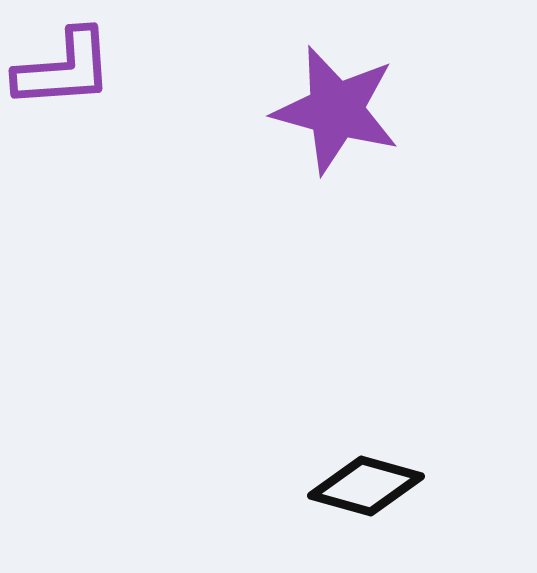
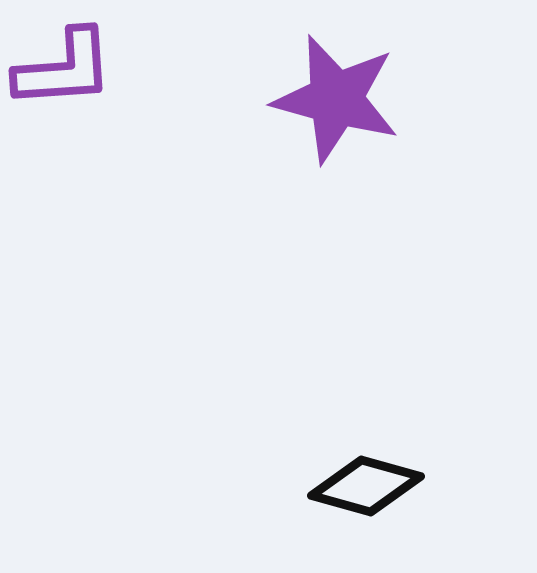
purple star: moved 11 px up
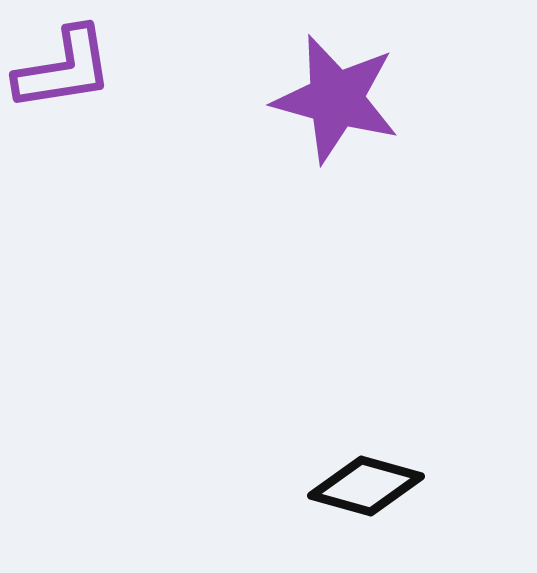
purple L-shape: rotated 5 degrees counterclockwise
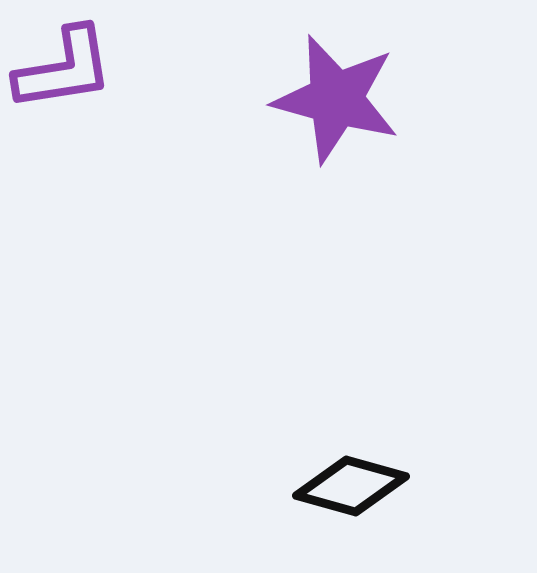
black diamond: moved 15 px left
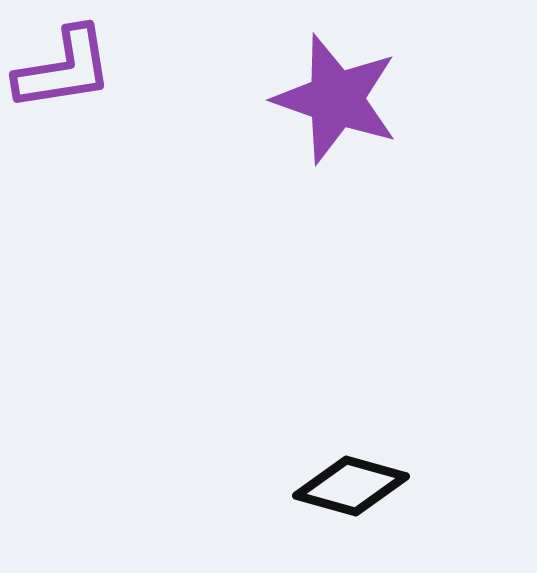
purple star: rotated 4 degrees clockwise
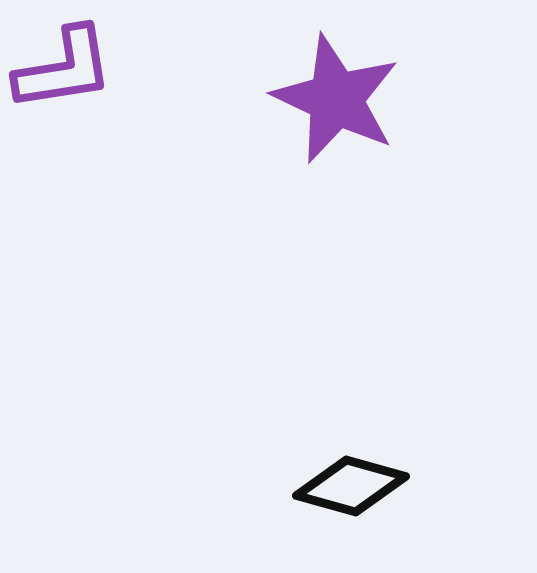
purple star: rotated 6 degrees clockwise
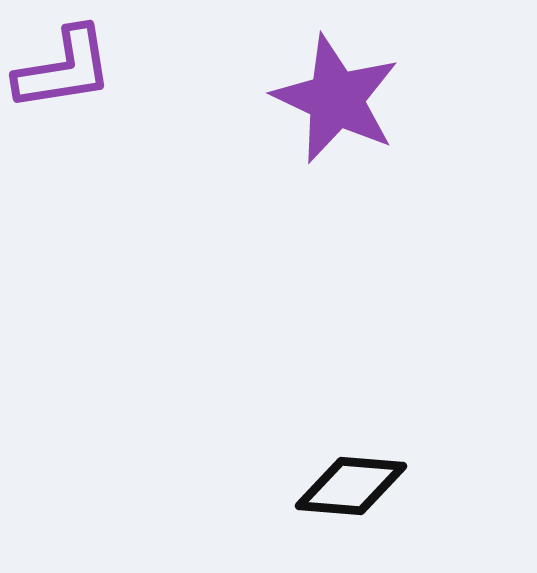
black diamond: rotated 11 degrees counterclockwise
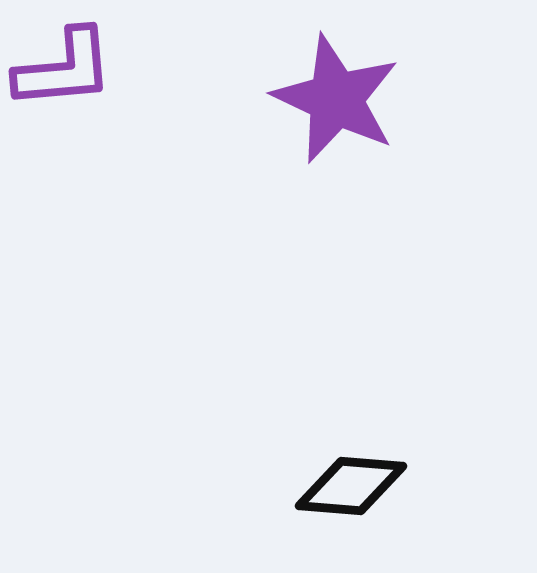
purple L-shape: rotated 4 degrees clockwise
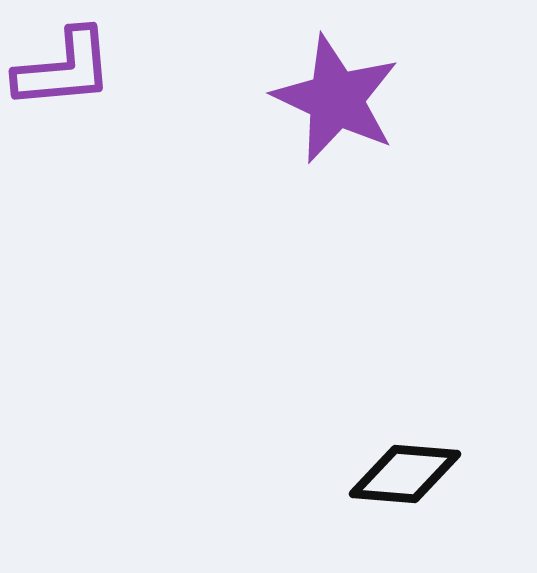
black diamond: moved 54 px right, 12 px up
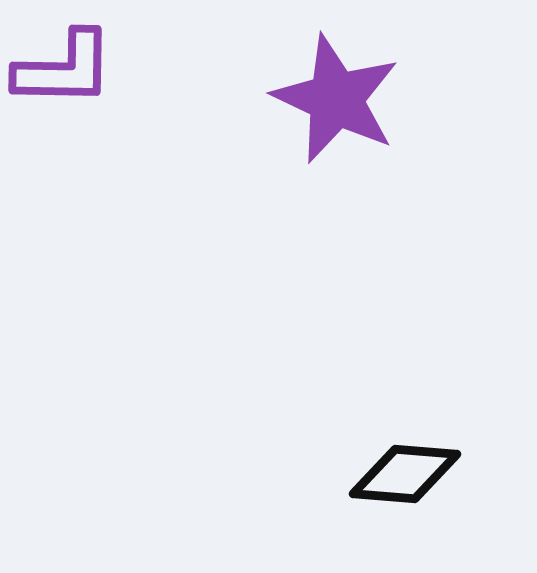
purple L-shape: rotated 6 degrees clockwise
